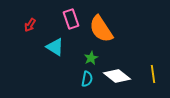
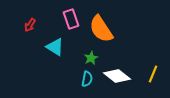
yellow line: rotated 30 degrees clockwise
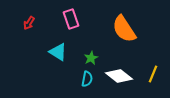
red arrow: moved 1 px left, 2 px up
orange semicircle: moved 23 px right
cyan triangle: moved 3 px right, 5 px down
white diamond: moved 2 px right
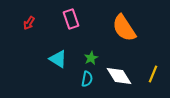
orange semicircle: moved 1 px up
cyan triangle: moved 7 px down
white diamond: rotated 20 degrees clockwise
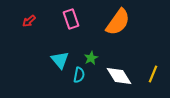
red arrow: moved 2 px up; rotated 16 degrees clockwise
orange semicircle: moved 6 px left, 6 px up; rotated 112 degrees counterclockwise
cyan triangle: moved 2 px right, 1 px down; rotated 18 degrees clockwise
cyan semicircle: moved 8 px left, 4 px up
